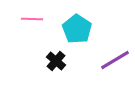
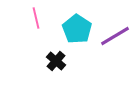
pink line: moved 4 px right, 1 px up; rotated 75 degrees clockwise
purple line: moved 24 px up
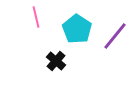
pink line: moved 1 px up
purple line: rotated 20 degrees counterclockwise
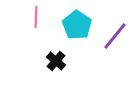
pink line: rotated 15 degrees clockwise
cyan pentagon: moved 4 px up
